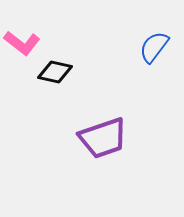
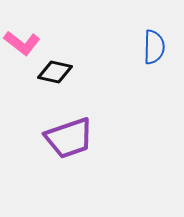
blue semicircle: rotated 144 degrees clockwise
purple trapezoid: moved 34 px left
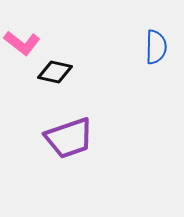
blue semicircle: moved 2 px right
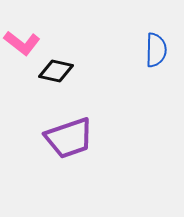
blue semicircle: moved 3 px down
black diamond: moved 1 px right, 1 px up
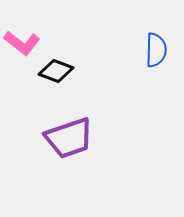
black diamond: rotated 8 degrees clockwise
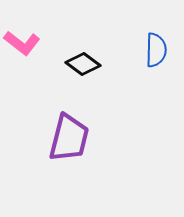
black diamond: moved 27 px right, 7 px up; rotated 16 degrees clockwise
purple trapezoid: rotated 57 degrees counterclockwise
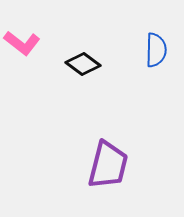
purple trapezoid: moved 39 px right, 27 px down
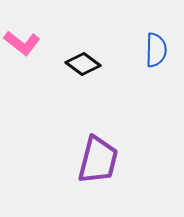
purple trapezoid: moved 10 px left, 5 px up
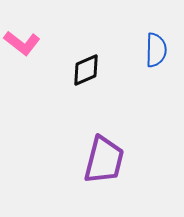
black diamond: moved 3 px right, 6 px down; rotated 60 degrees counterclockwise
purple trapezoid: moved 6 px right
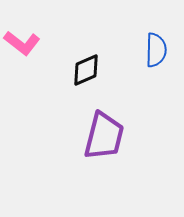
purple trapezoid: moved 24 px up
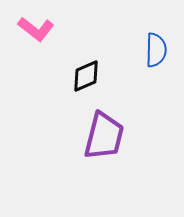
pink L-shape: moved 14 px right, 14 px up
black diamond: moved 6 px down
